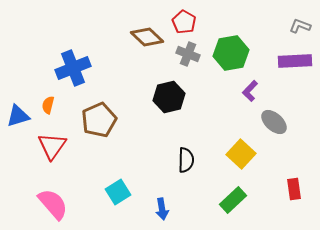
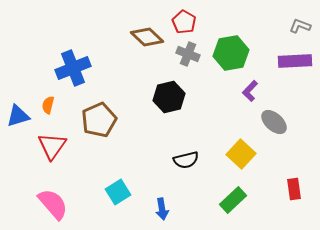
black semicircle: rotated 75 degrees clockwise
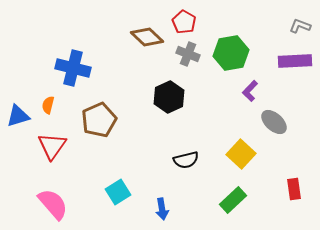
blue cross: rotated 36 degrees clockwise
black hexagon: rotated 12 degrees counterclockwise
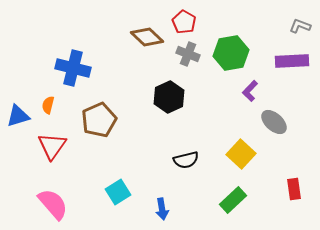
purple rectangle: moved 3 px left
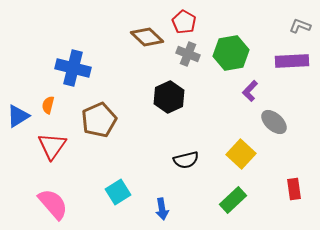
blue triangle: rotated 15 degrees counterclockwise
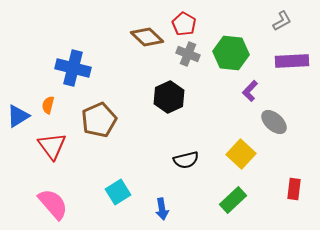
red pentagon: moved 2 px down
gray L-shape: moved 18 px left, 5 px up; rotated 130 degrees clockwise
green hexagon: rotated 16 degrees clockwise
red triangle: rotated 12 degrees counterclockwise
red rectangle: rotated 15 degrees clockwise
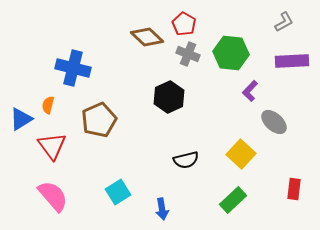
gray L-shape: moved 2 px right, 1 px down
blue triangle: moved 3 px right, 3 px down
pink semicircle: moved 8 px up
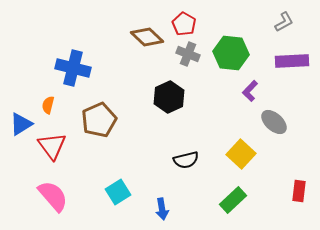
blue triangle: moved 5 px down
red rectangle: moved 5 px right, 2 px down
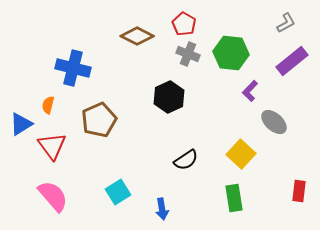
gray L-shape: moved 2 px right, 1 px down
brown diamond: moved 10 px left, 1 px up; rotated 16 degrees counterclockwise
purple rectangle: rotated 36 degrees counterclockwise
black semicircle: rotated 20 degrees counterclockwise
green rectangle: moved 1 px right, 2 px up; rotated 56 degrees counterclockwise
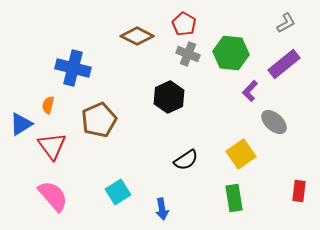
purple rectangle: moved 8 px left, 3 px down
yellow square: rotated 12 degrees clockwise
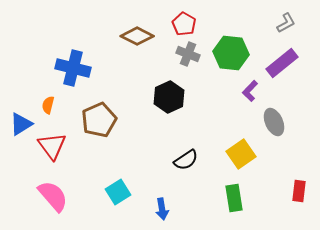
purple rectangle: moved 2 px left, 1 px up
gray ellipse: rotated 24 degrees clockwise
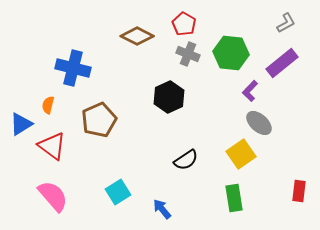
gray ellipse: moved 15 px left, 1 px down; rotated 24 degrees counterclockwise
red triangle: rotated 16 degrees counterclockwise
blue arrow: rotated 150 degrees clockwise
